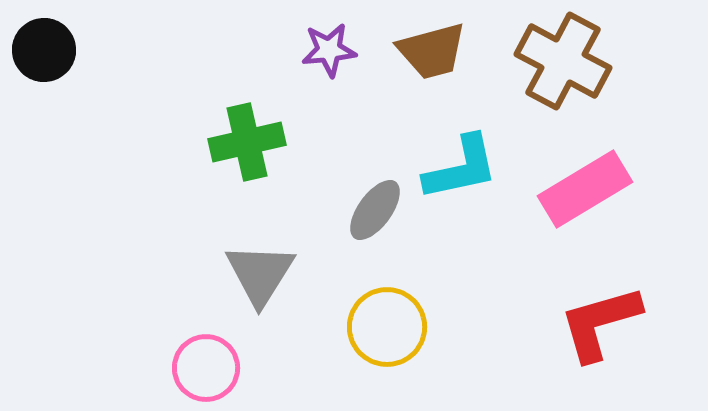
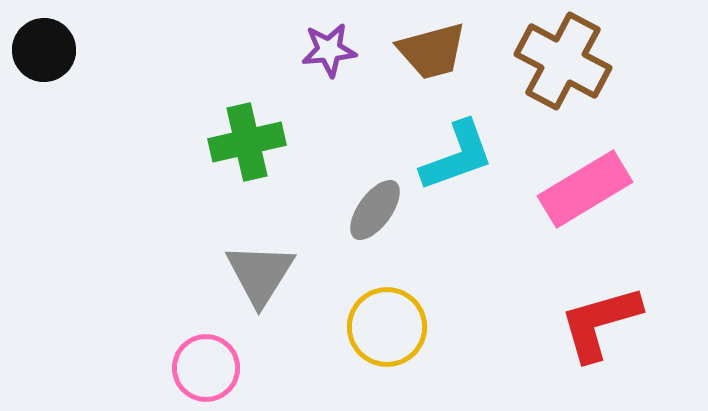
cyan L-shape: moved 4 px left, 12 px up; rotated 8 degrees counterclockwise
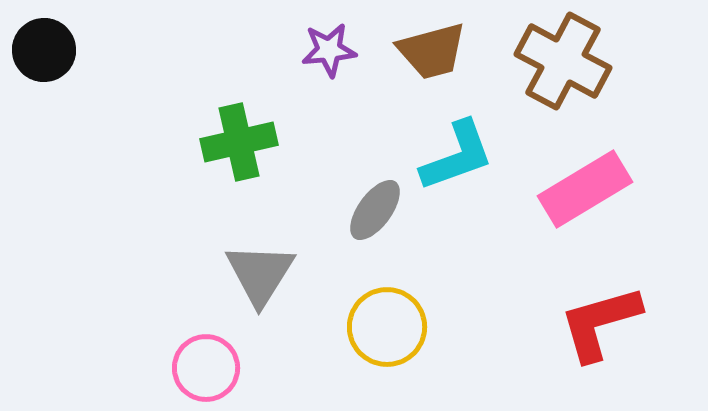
green cross: moved 8 px left
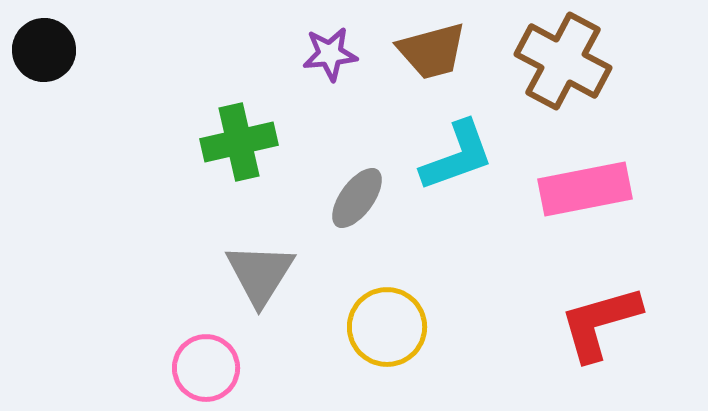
purple star: moved 1 px right, 4 px down
pink rectangle: rotated 20 degrees clockwise
gray ellipse: moved 18 px left, 12 px up
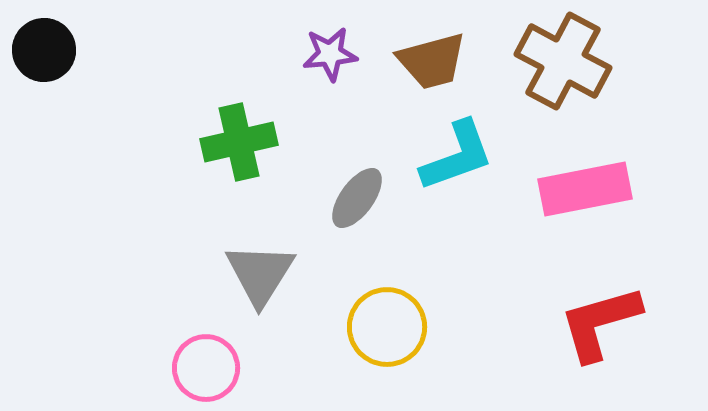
brown trapezoid: moved 10 px down
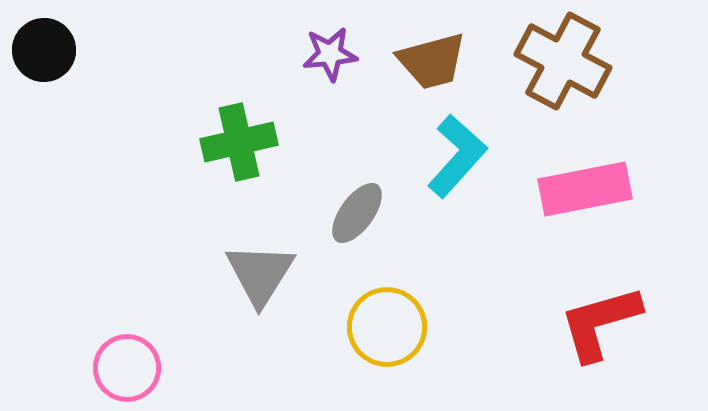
cyan L-shape: rotated 28 degrees counterclockwise
gray ellipse: moved 15 px down
pink circle: moved 79 px left
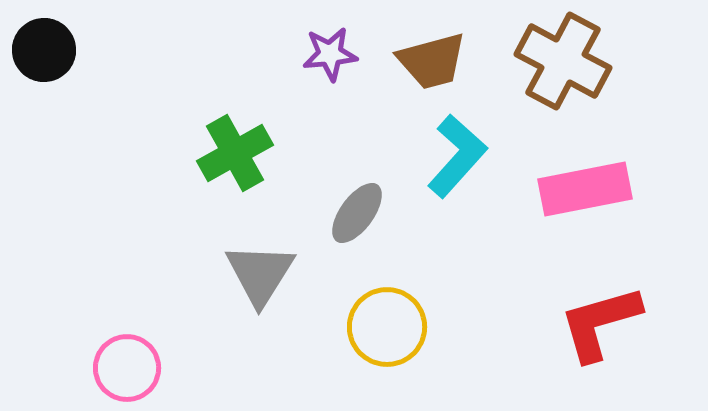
green cross: moved 4 px left, 11 px down; rotated 16 degrees counterclockwise
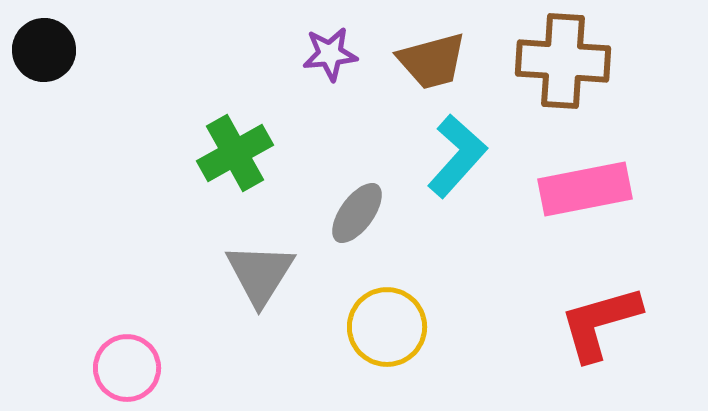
brown cross: rotated 24 degrees counterclockwise
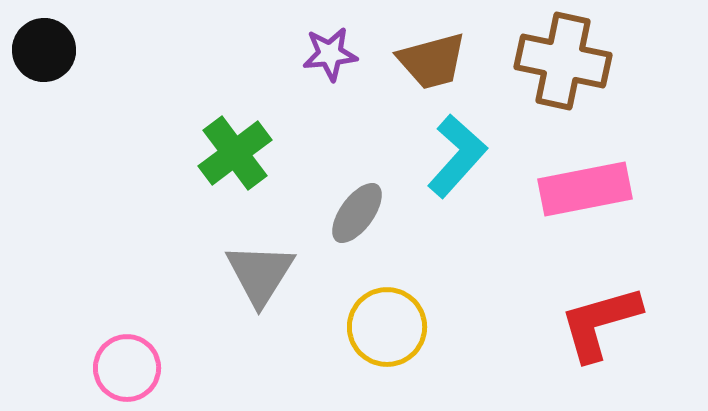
brown cross: rotated 8 degrees clockwise
green cross: rotated 8 degrees counterclockwise
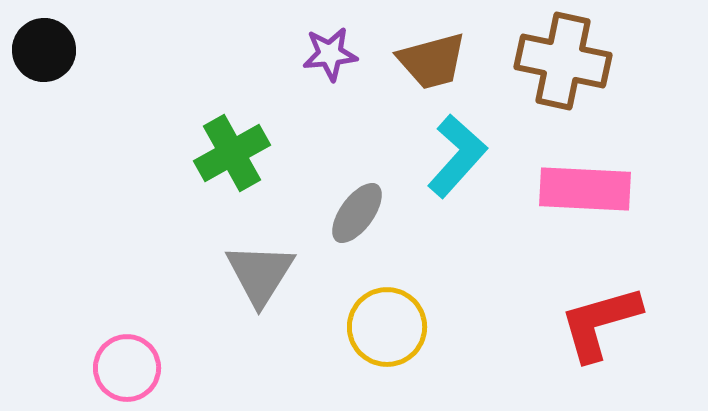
green cross: moved 3 px left; rotated 8 degrees clockwise
pink rectangle: rotated 14 degrees clockwise
